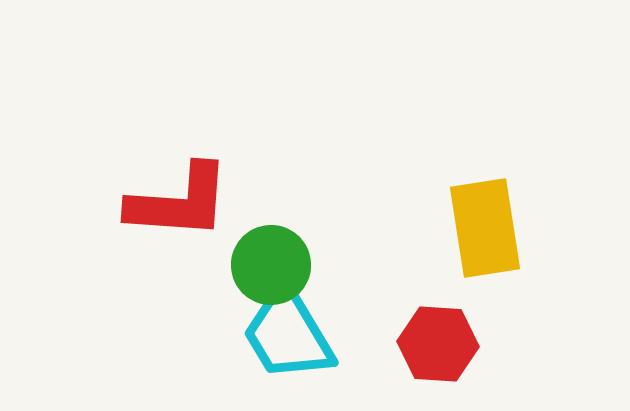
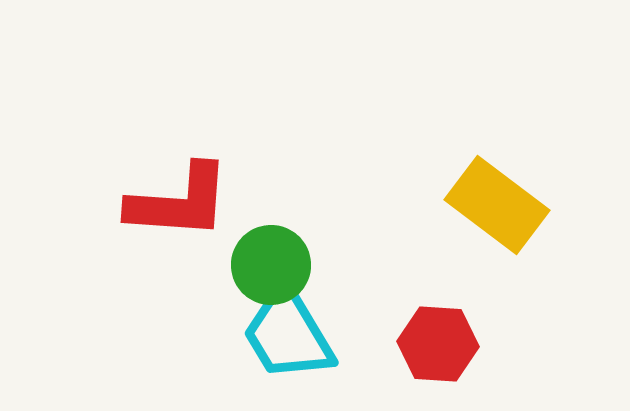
yellow rectangle: moved 12 px right, 23 px up; rotated 44 degrees counterclockwise
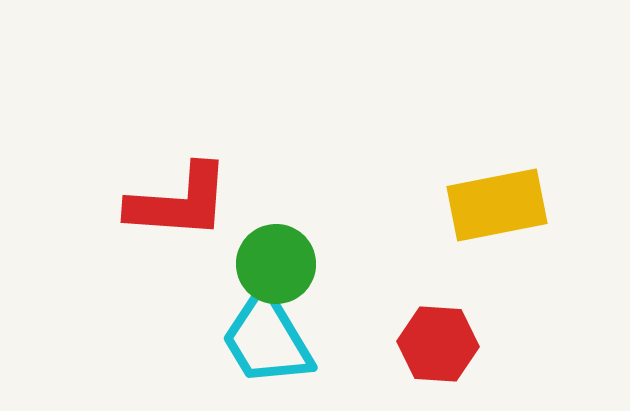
yellow rectangle: rotated 48 degrees counterclockwise
green circle: moved 5 px right, 1 px up
cyan trapezoid: moved 21 px left, 5 px down
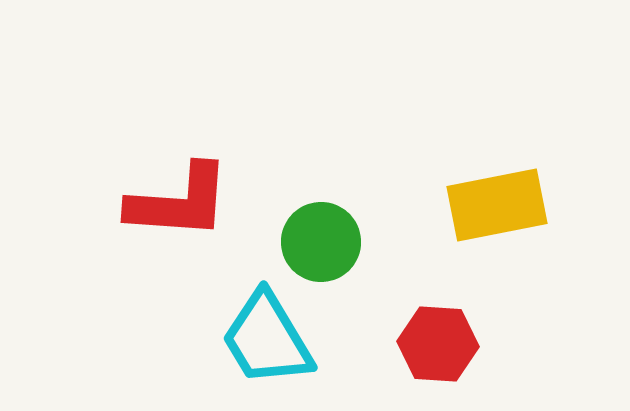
green circle: moved 45 px right, 22 px up
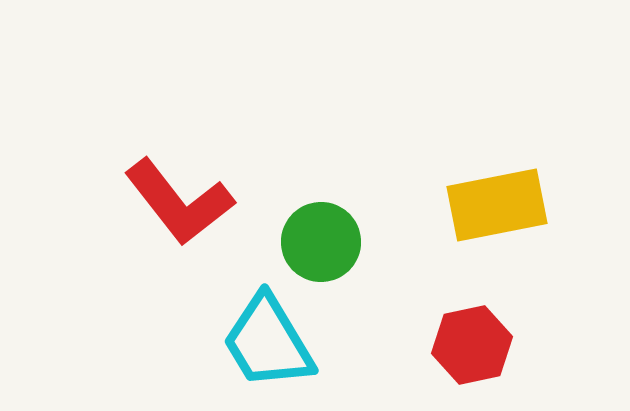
red L-shape: rotated 48 degrees clockwise
cyan trapezoid: moved 1 px right, 3 px down
red hexagon: moved 34 px right, 1 px down; rotated 16 degrees counterclockwise
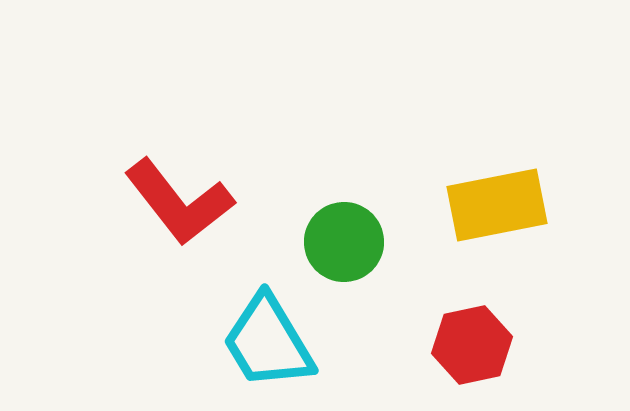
green circle: moved 23 px right
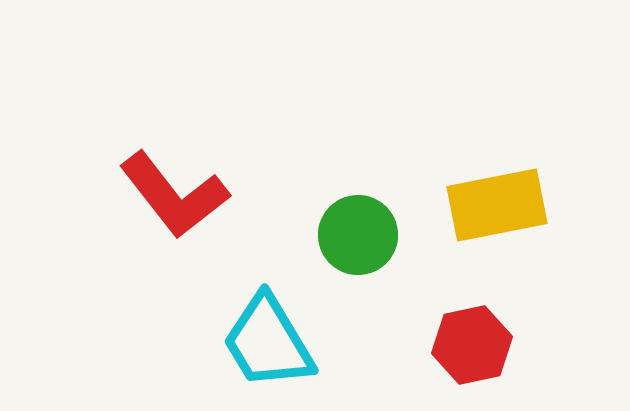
red L-shape: moved 5 px left, 7 px up
green circle: moved 14 px right, 7 px up
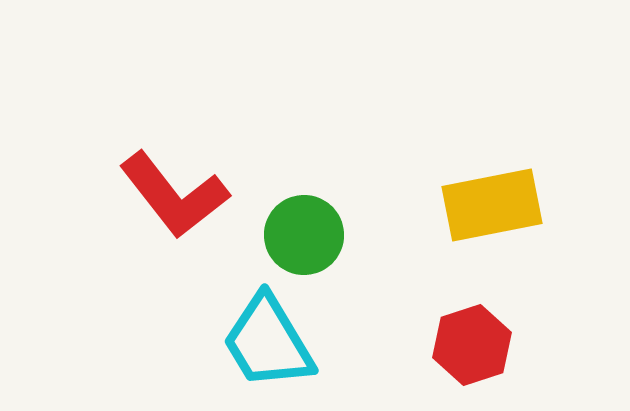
yellow rectangle: moved 5 px left
green circle: moved 54 px left
red hexagon: rotated 6 degrees counterclockwise
